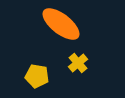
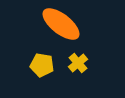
yellow pentagon: moved 5 px right, 11 px up
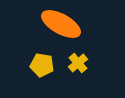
orange ellipse: rotated 9 degrees counterclockwise
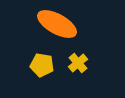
orange ellipse: moved 4 px left
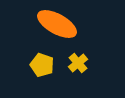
yellow pentagon: rotated 10 degrees clockwise
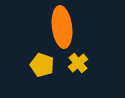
orange ellipse: moved 5 px right, 3 px down; rotated 54 degrees clockwise
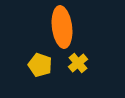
yellow pentagon: moved 2 px left
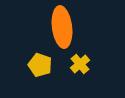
yellow cross: moved 2 px right, 1 px down
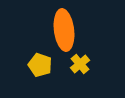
orange ellipse: moved 2 px right, 3 px down
